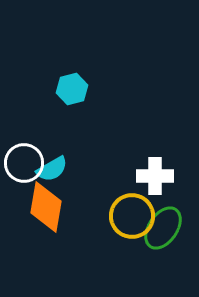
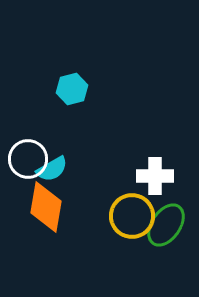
white circle: moved 4 px right, 4 px up
green ellipse: moved 3 px right, 3 px up
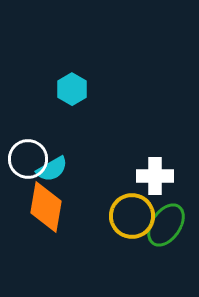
cyan hexagon: rotated 16 degrees counterclockwise
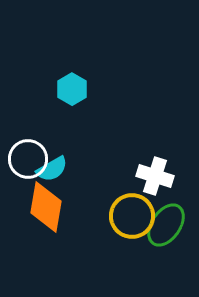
white cross: rotated 18 degrees clockwise
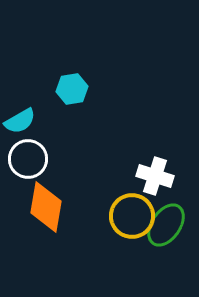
cyan hexagon: rotated 20 degrees clockwise
cyan semicircle: moved 32 px left, 48 px up
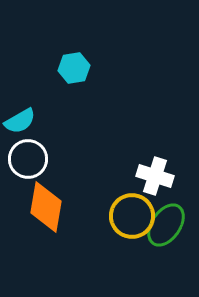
cyan hexagon: moved 2 px right, 21 px up
